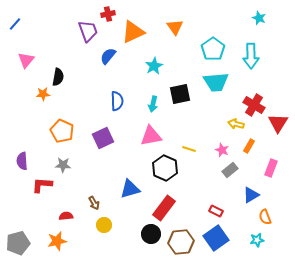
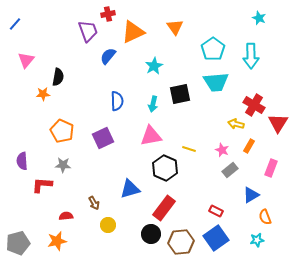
yellow circle at (104, 225): moved 4 px right
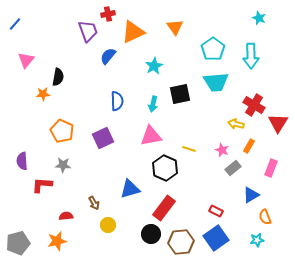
gray rectangle at (230, 170): moved 3 px right, 2 px up
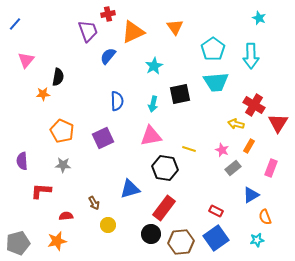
black hexagon at (165, 168): rotated 15 degrees counterclockwise
red L-shape at (42, 185): moved 1 px left, 6 px down
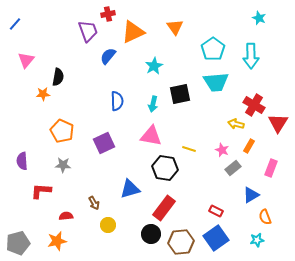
pink triangle at (151, 136): rotated 20 degrees clockwise
purple square at (103, 138): moved 1 px right, 5 px down
